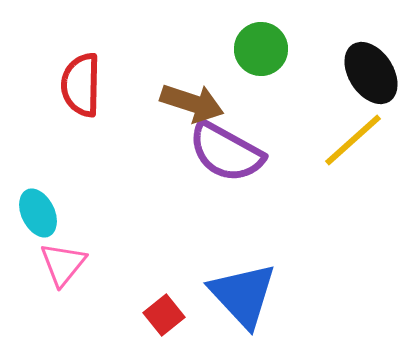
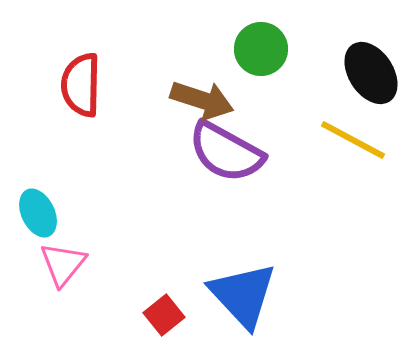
brown arrow: moved 10 px right, 3 px up
yellow line: rotated 70 degrees clockwise
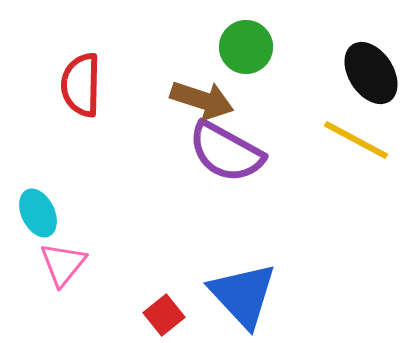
green circle: moved 15 px left, 2 px up
yellow line: moved 3 px right
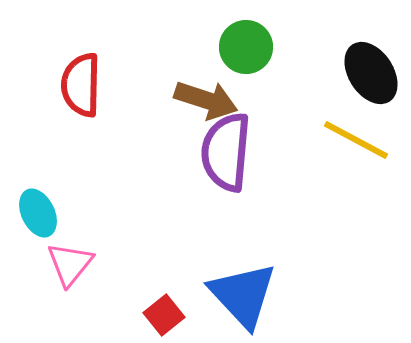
brown arrow: moved 4 px right
purple semicircle: rotated 66 degrees clockwise
pink triangle: moved 7 px right
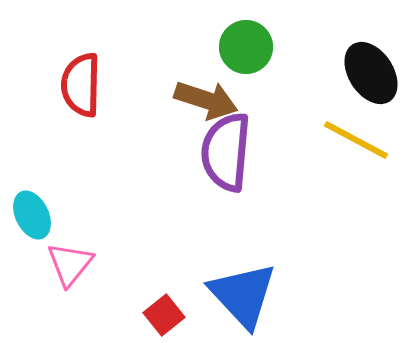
cyan ellipse: moved 6 px left, 2 px down
